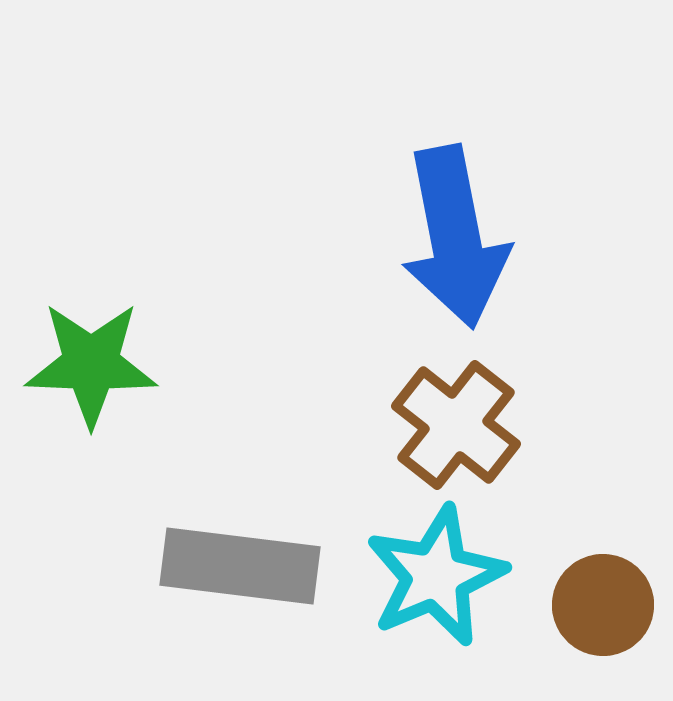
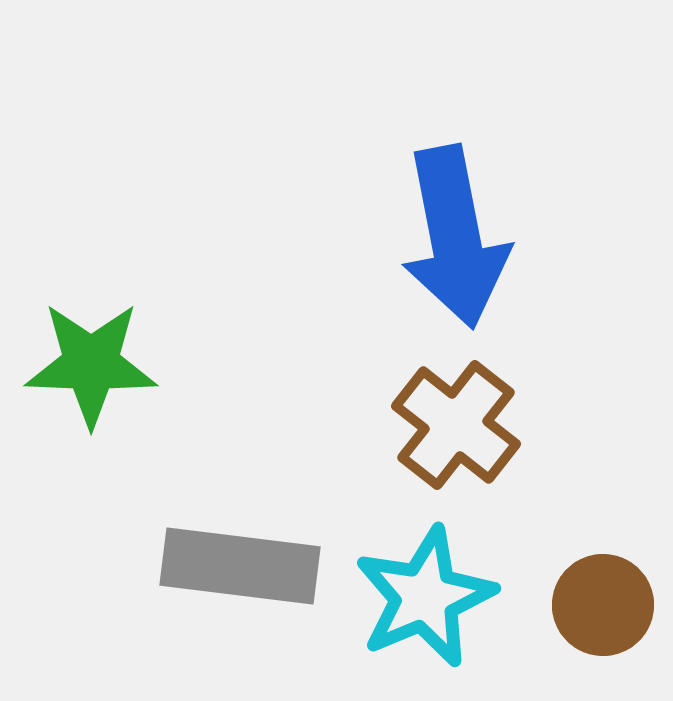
cyan star: moved 11 px left, 21 px down
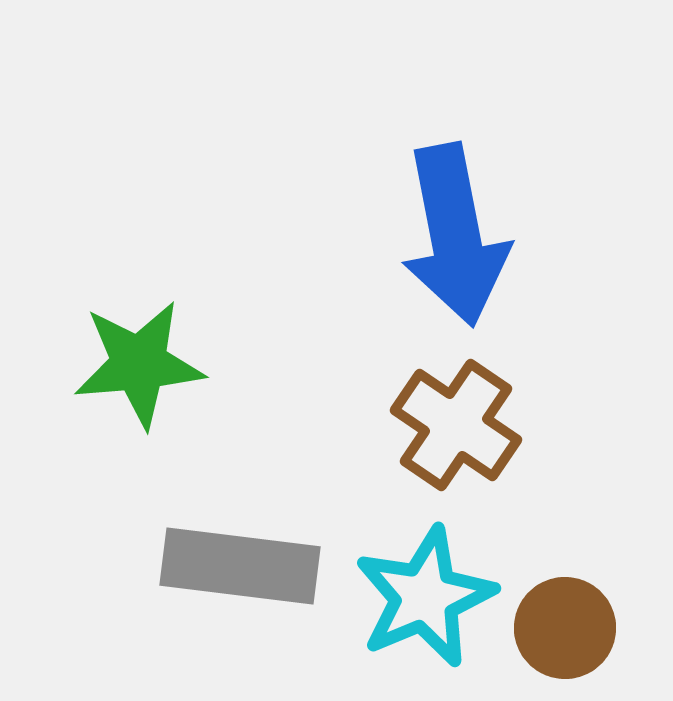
blue arrow: moved 2 px up
green star: moved 48 px right; rotated 7 degrees counterclockwise
brown cross: rotated 4 degrees counterclockwise
brown circle: moved 38 px left, 23 px down
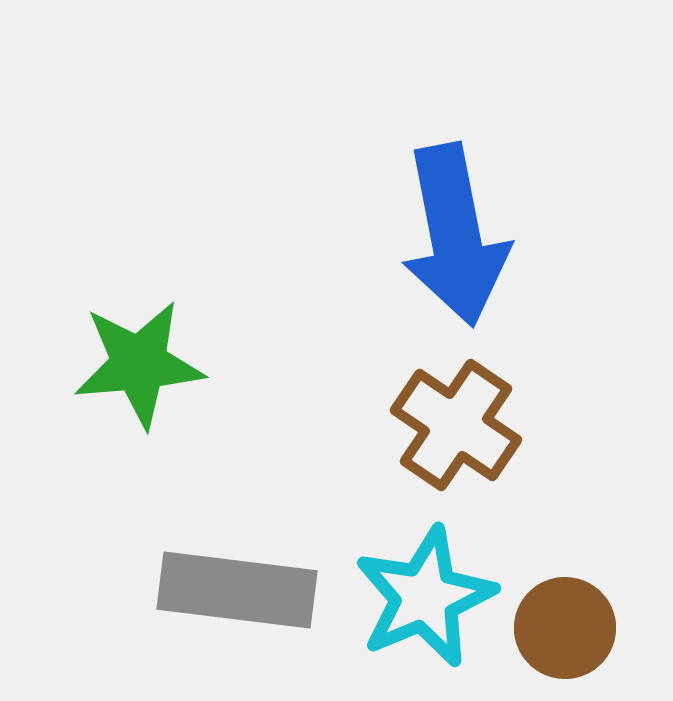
gray rectangle: moved 3 px left, 24 px down
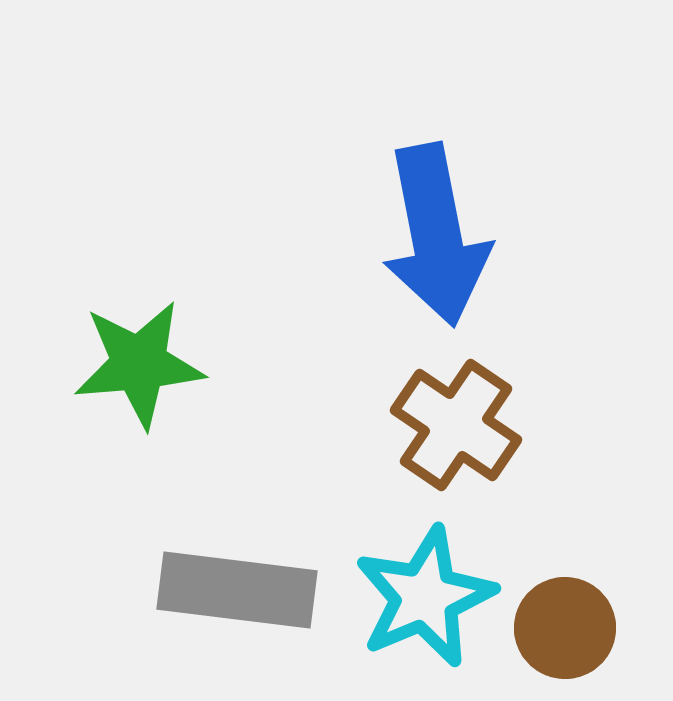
blue arrow: moved 19 px left
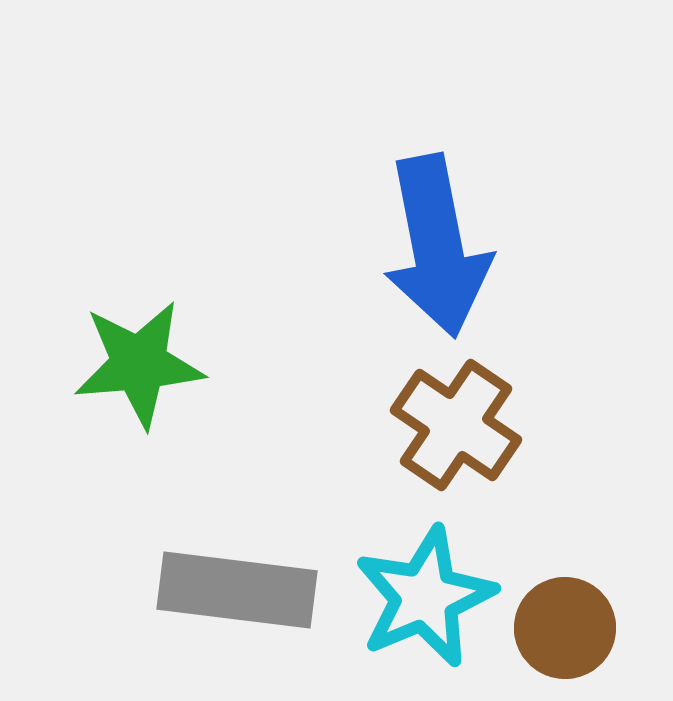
blue arrow: moved 1 px right, 11 px down
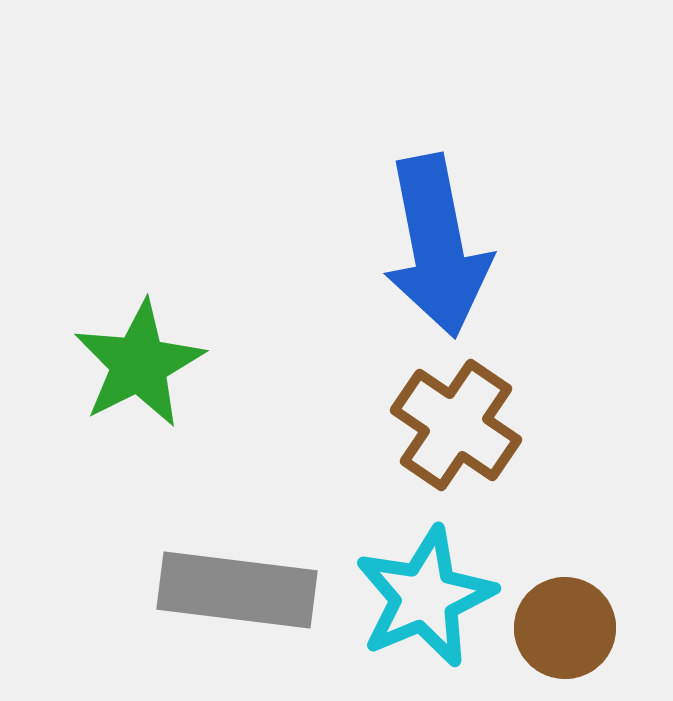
green star: rotated 22 degrees counterclockwise
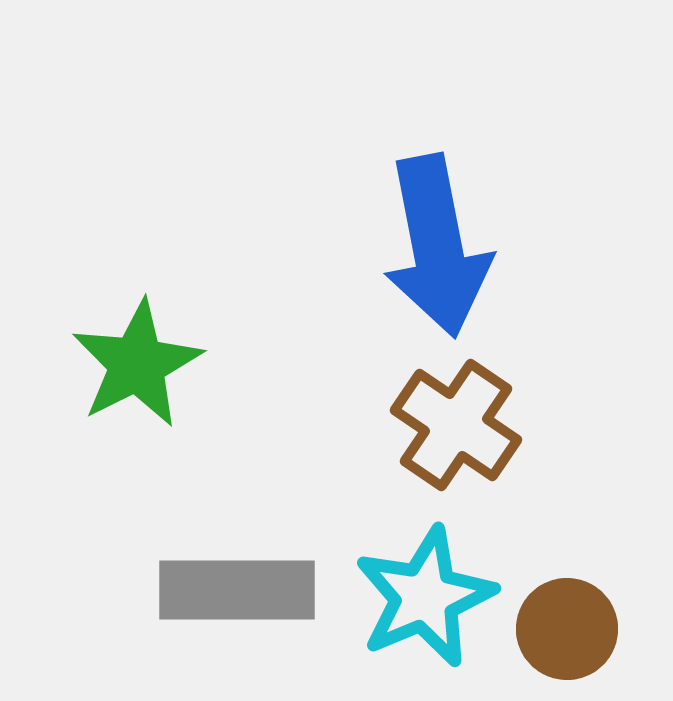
green star: moved 2 px left
gray rectangle: rotated 7 degrees counterclockwise
brown circle: moved 2 px right, 1 px down
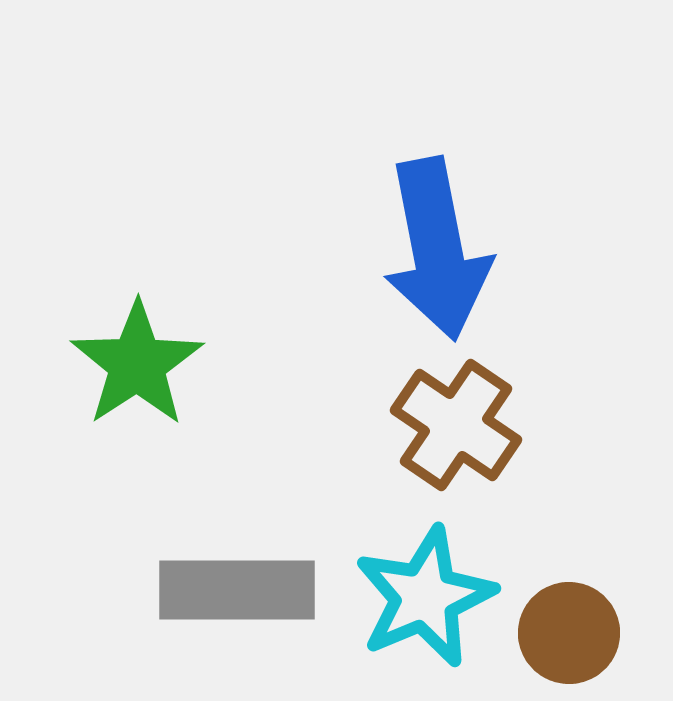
blue arrow: moved 3 px down
green star: rotated 6 degrees counterclockwise
brown circle: moved 2 px right, 4 px down
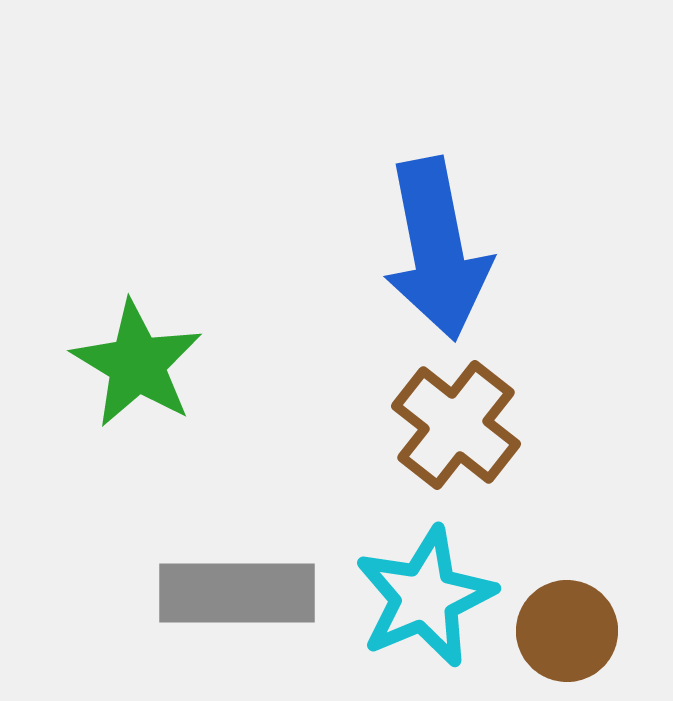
green star: rotated 8 degrees counterclockwise
brown cross: rotated 4 degrees clockwise
gray rectangle: moved 3 px down
brown circle: moved 2 px left, 2 px up
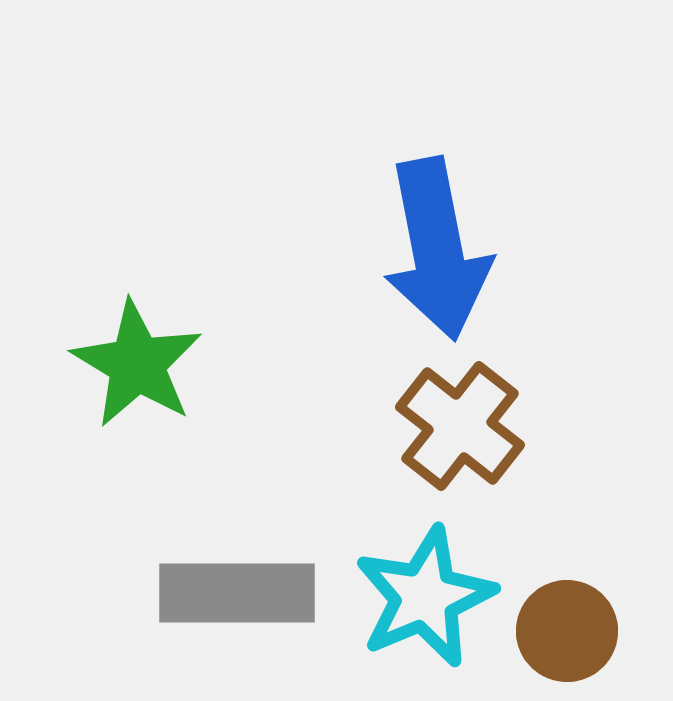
brown cross: moved 4 px right, 1 px down
